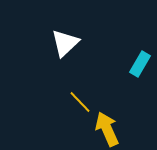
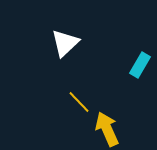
cyan rectangle: moved 1 px down
yellow line: moved 1 px left
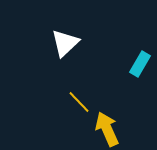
cyan rectangle: moved 1 px up
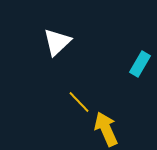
white triangle: moved 8 px left, 1 px up
yellow arrow: moved 1 px left
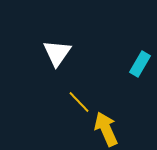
white triangle: moved 11 px down; rotated 12 degrees counterclockwise
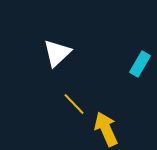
white triangle: rotated 12 degrees clockwise
yellow line: moved 5 px left, 2 px down
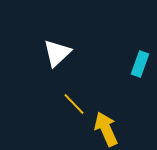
cyan rectangle: rotated 10 degrees counterclockwise
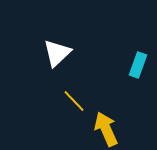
cyan rectangle: moved 2 px left, 1 px down
yellow line: moved 3 px up
